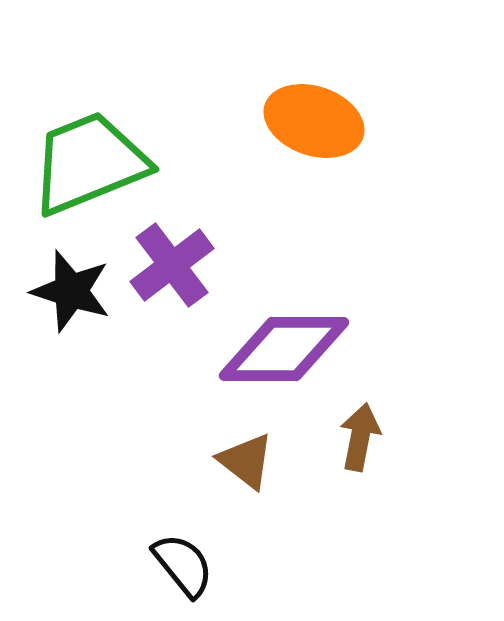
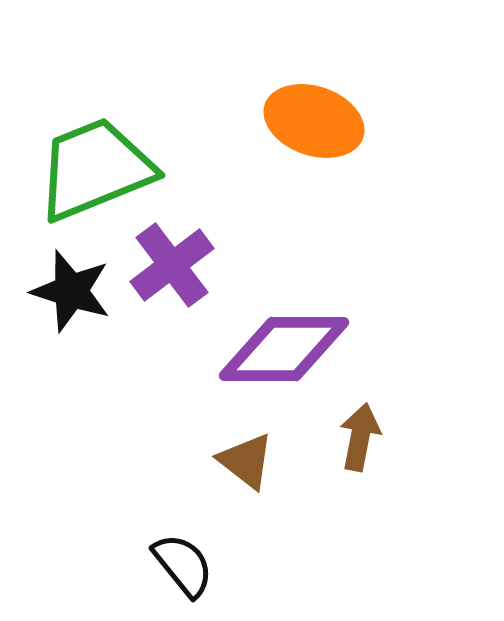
green trapezoid: moved 6 px right, 6 px down
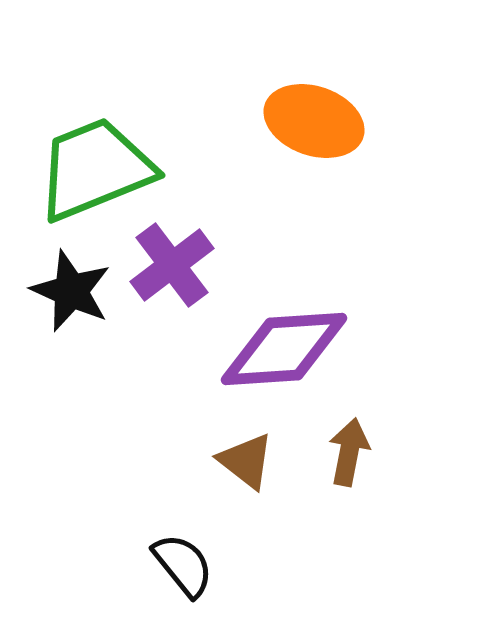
black star: rotated 6 degrees clockwise
purple diamond: rotated 4 degrees counterclockwise
brown arrow: moved 11 px left, 15 px down
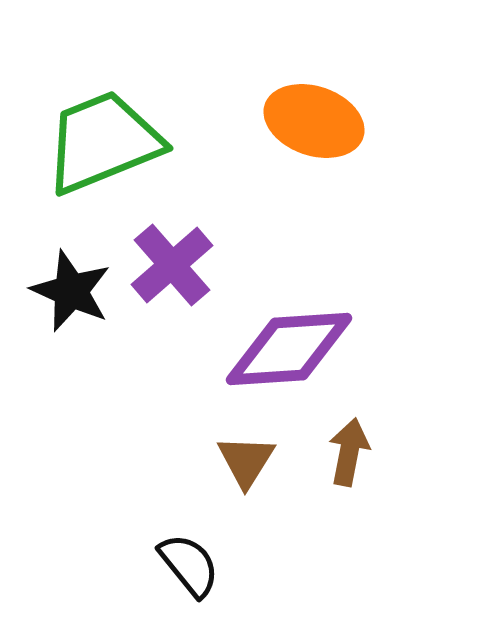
green trapezoid: moved 8 px right, 27 px up
purple cross: rotated 4 degrees counterclockwise
purple diamond: moved 5 px right
brown triangle: rotated 24 degrees clockwise
black semicircle: moved 6 px right
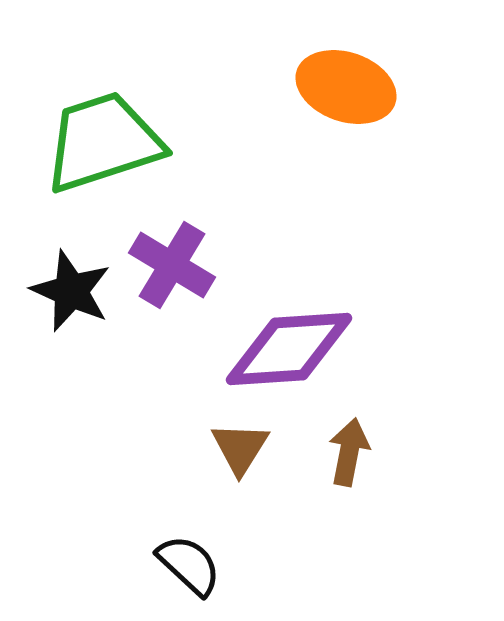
orange ellipse: moved 32 px right, 34 px up
green trapezoid: rotated 4 degrees clockwise
purple cross: rotated 18 degrees counterclockwise
brown triangle: moved 6 px left, 13 px up
black semicircle: rotated 8 degrees counterclockwise
